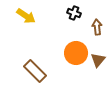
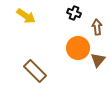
orange circle: moved 2 px right, 5 px up
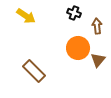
brown arrow: moved 1 px up
brown rectangle: moved 1 px left
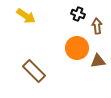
black cross: moved 4 px right, 1 px down
orange circle: moved 1 px left
brown triangle: moved 1 px down; rotated 42 degrees clockwise
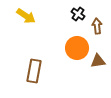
black cross: rotated 16 degrees clockwise
brown rectangle: rotated 55 degrees clockwise
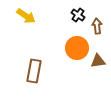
black cross: moved 1 px down
